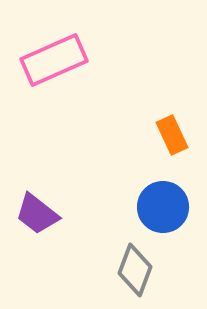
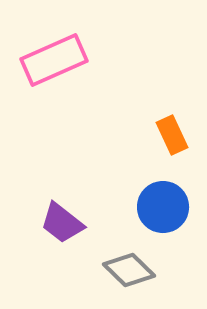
purple trapezoid: moved 25 px right, 9 px down
gray diamond: moved 6 px left; rotated 66 degrees counterclockwise
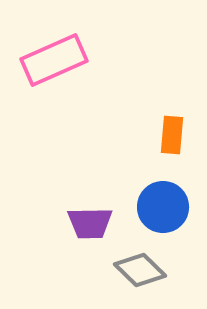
orange rectangle: rotated 30 degrees clockwise
purple trapezoid: moved 28 px right; rotated 39 degrees counterclockwise
gray diamond: moved 11 px right
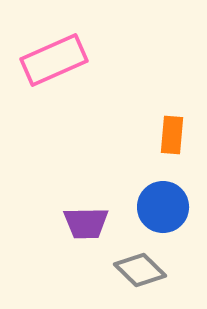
purple trapezoid: moved 4 px left
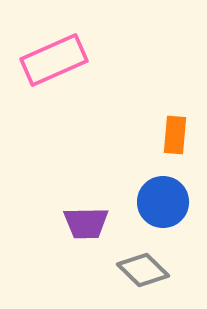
orange rectangle: moved 3 px right
blue circle: moved 5 px up
gray diamond: moved 3 px right
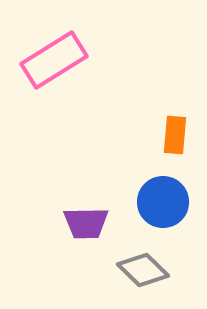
pink rectangle: rotated 8 degrees counterclockwise
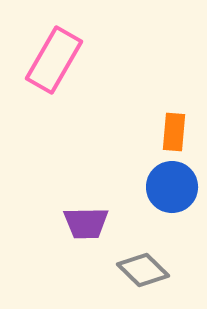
pink rectangle: rotated 28 degrees counterclockwise
orange rectangle: moved 1 px left, 3 px up
blue circle: moved 9 px right, 15 px up
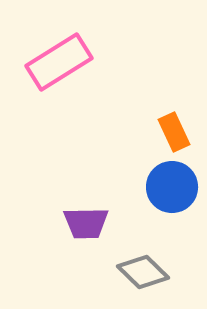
pink rectangle: moved 5 px right, 2 px down; rotated 28 degrees clockwise
orange rectangle: rotated 30 degrees counterclockwise
gray diamond: moved 2 px down
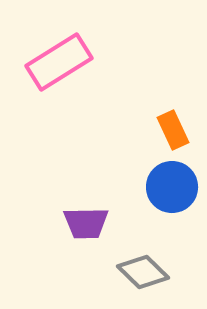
orange rectangle: moved 1 px left, 2 px up
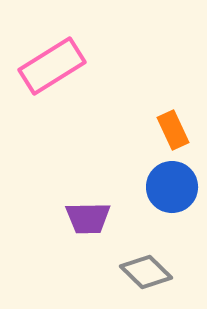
pink rectangle: moved 7 px left, 4 px down
purple trapezoid: moved 2 px right, 5 px up
gray diamond: moved 3 px right
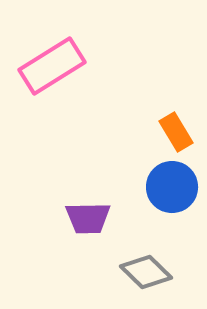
orange rectangle: moved 3 px right, 2 px down; rotated 6 degrees counterclockwise
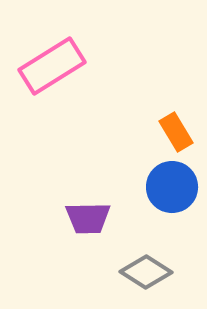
gray diamond: rotated 12 degrees counterclockwise
